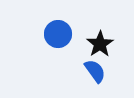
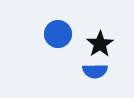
blue semicircle: rotated 125 degrees clockwise
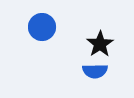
blue circle: moved 16 px left, 7 px up
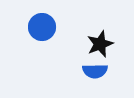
black star: rotated 12 degrees clockwise
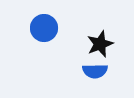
blue circle: moved 2 px right, 1 px down
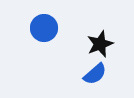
blue semicircle: moved 3 px down; rotated 40 degrees counterclockwise
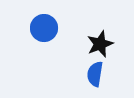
blue semicircle: rotated 140 degrees clockwise
